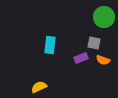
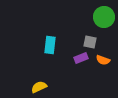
gray square: moved 4 px left, 1 px up
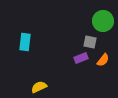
green circle: moved 1 px left, 4 px down
cyan rectangle: moved 25 px left, 3 px up
orange semicircle: rotated 72 degrees counterclockwise
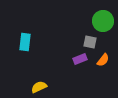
purple rectangle: moved 1 px left, 1 px down
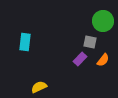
purple rectangle: rotated 24 degrees counterclockwise
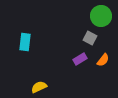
green circle: moved 2 px left, 5 px up
gray square: moved 4 px up; rotated 16 degrees clockwise
purple rectangle: rotated 16 degrees clockwise
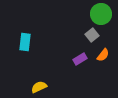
green circle: moved 2 px up
gray square: moved 2 px right, 3 px up; rotated 24 degrees clockwise
orange semicircle: moved 5 px up
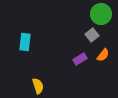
yellow semicircle: moved 1 px left, 1 px up; rotated 98 degrees clockwise
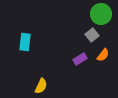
yellow semicircle: moved 3 px right; rotated 42 degrees clockwise
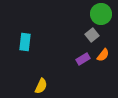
purple rectangle: moved 3 px right
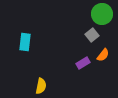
green circle: moved 1 px right
purple rectangle: moved 4 px down
yellow semicircle: rotated 14 degrees counterclockwise
